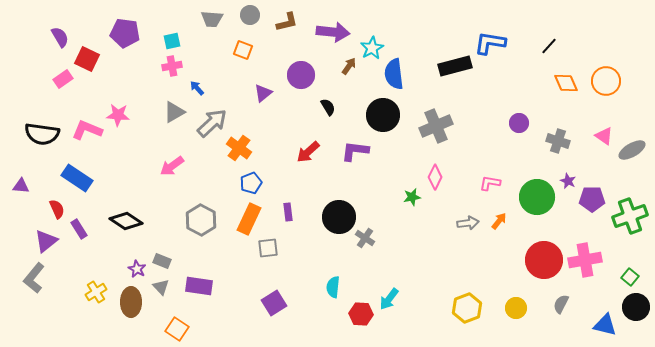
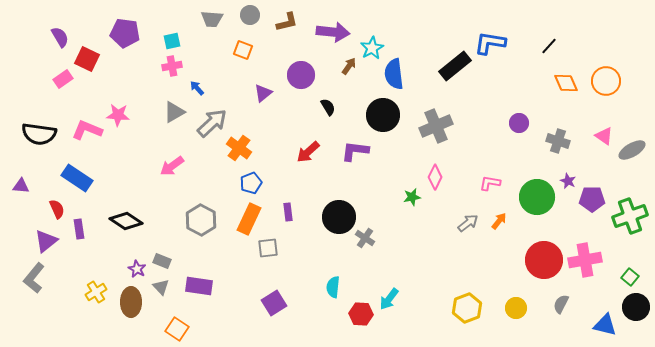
black rectangle at (455, 66): rotated 24 degrees counterclockwise
black semicircle at (42, 134): moved 3 px left
gray arrow at (468, 223): rotated 30 degrees counterclockwise
purple rectangle at (79, 229): rotated 24 degrees clockwise
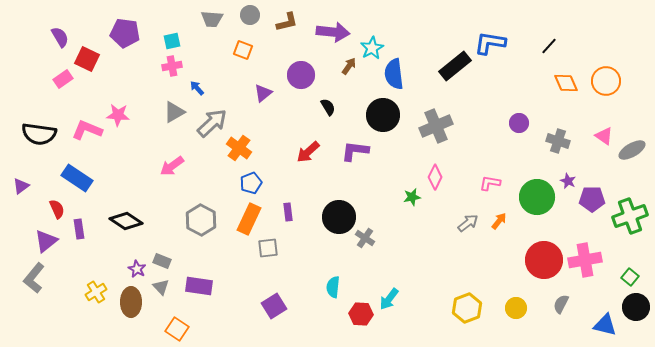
purple triangle at (21, 186): rotated 42 degrees counterclockwise
purple square at (274, 303): moved 3 px down
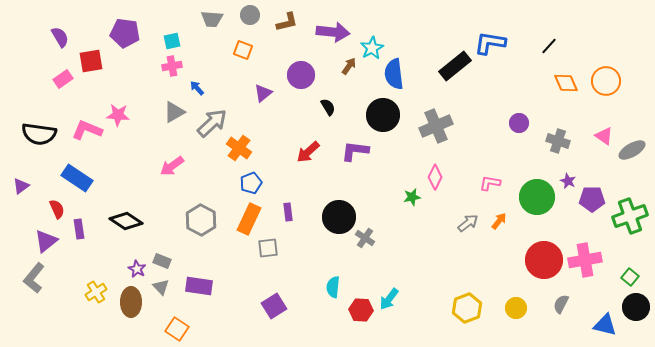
red square at (87, 59): moved 4 px right, 2 px down; rotated 35 degrees counterclockwise
red hexagon at (361, 314): moved 4 px up
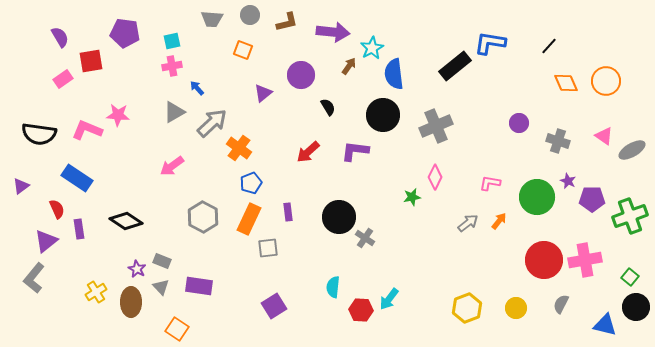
gray hexagon at (201, 220): moved 2 px right, 3 px up
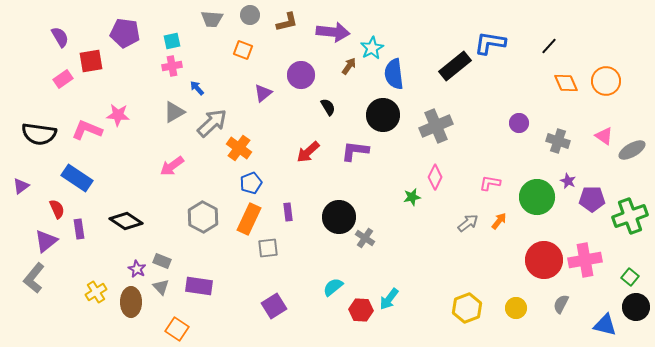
cyan semicircle at (333, 287): rotated 45 degrees clockwise
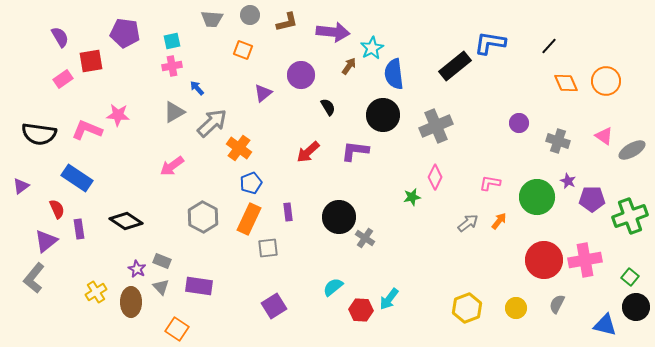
gray semicircle at (561, 304): moved 4 px left
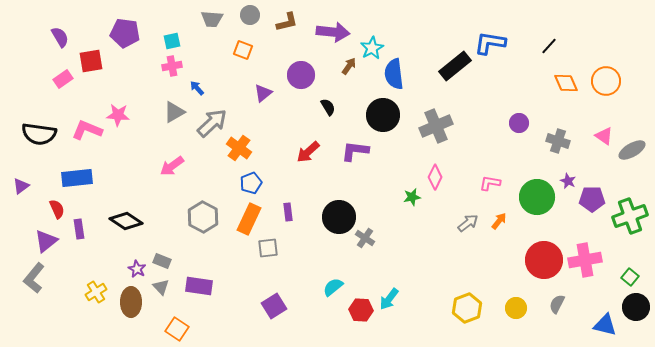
blue rectangle at (77, 178): rotated 40 degrees counterclockwise
